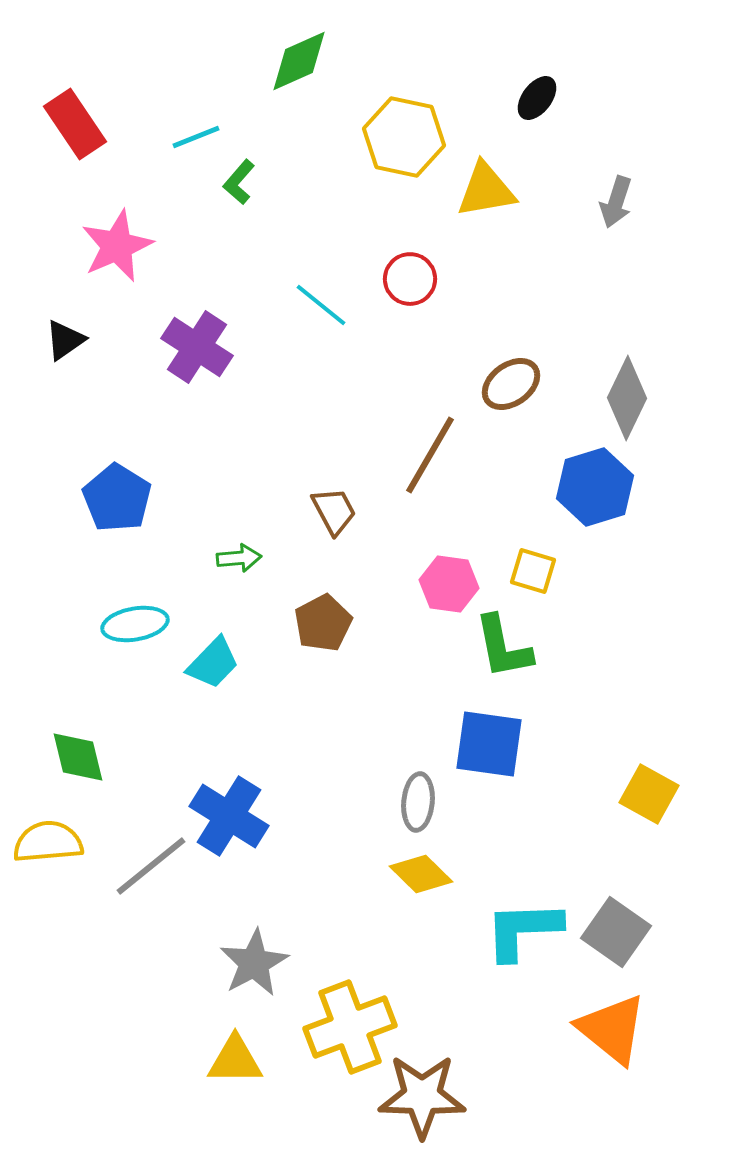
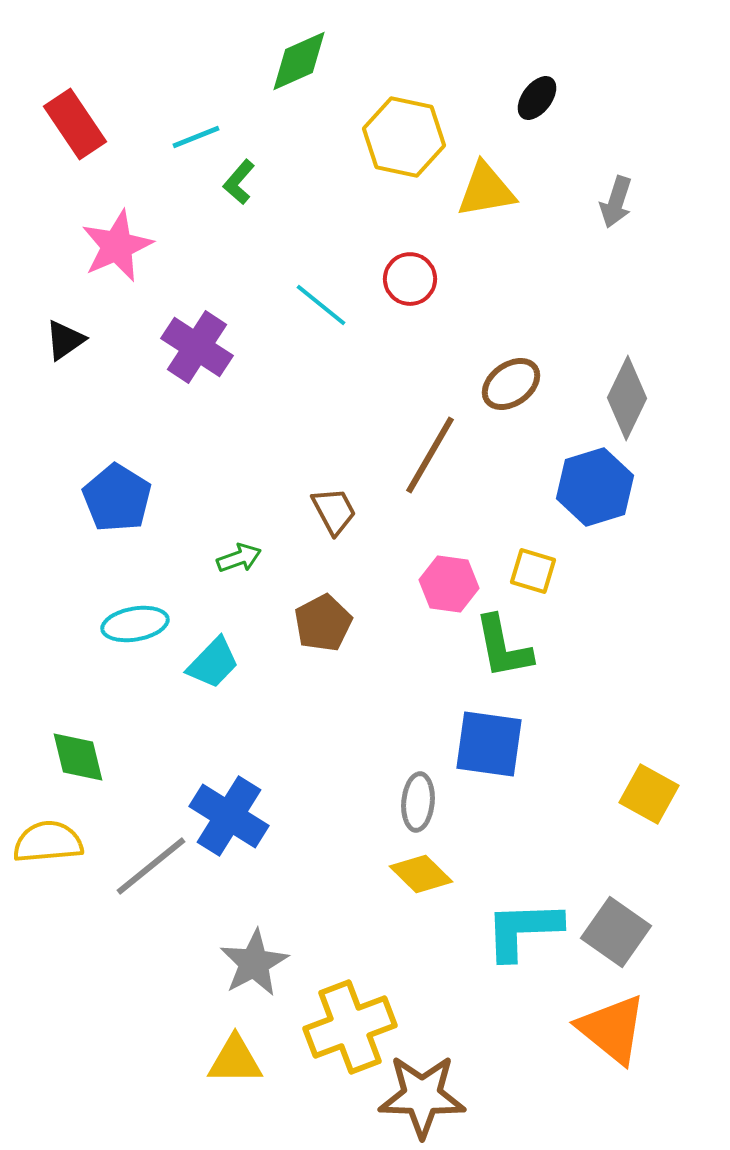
green arrow at (239, 558): rotated 15 degrees counterclockwise
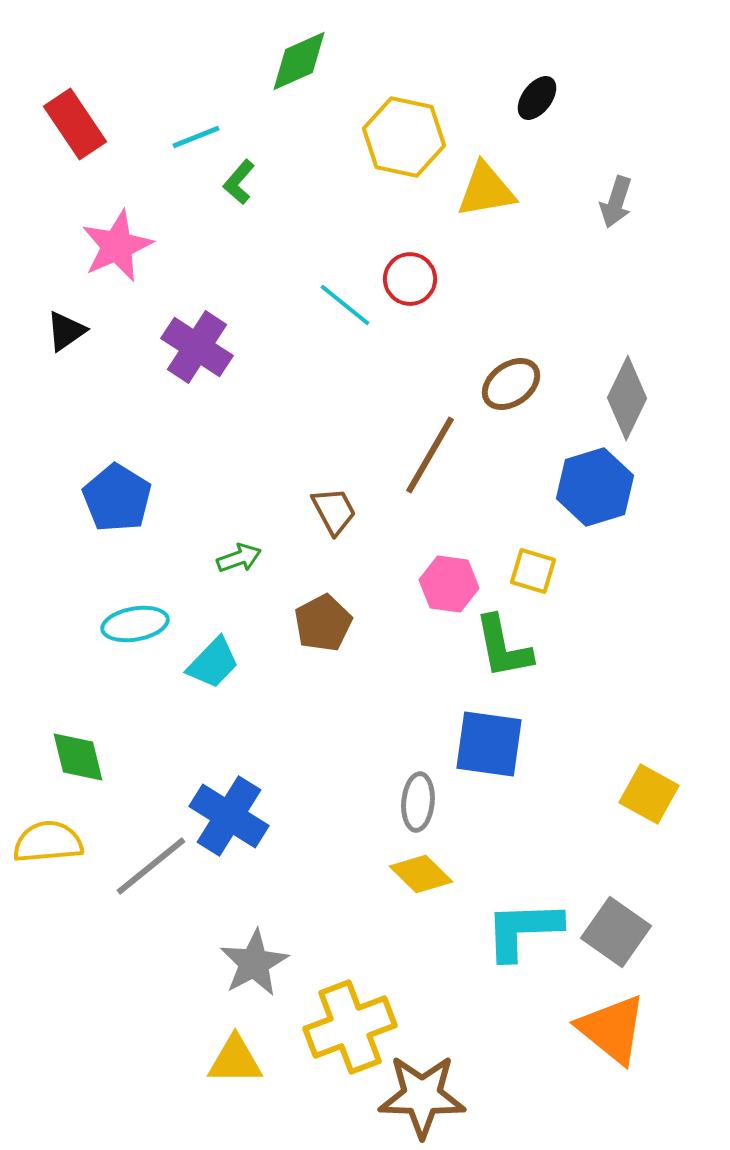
cyan line at (321, 305): moved 24 px right
black triangle at (65, 340): moved 1 px right, 9 px up
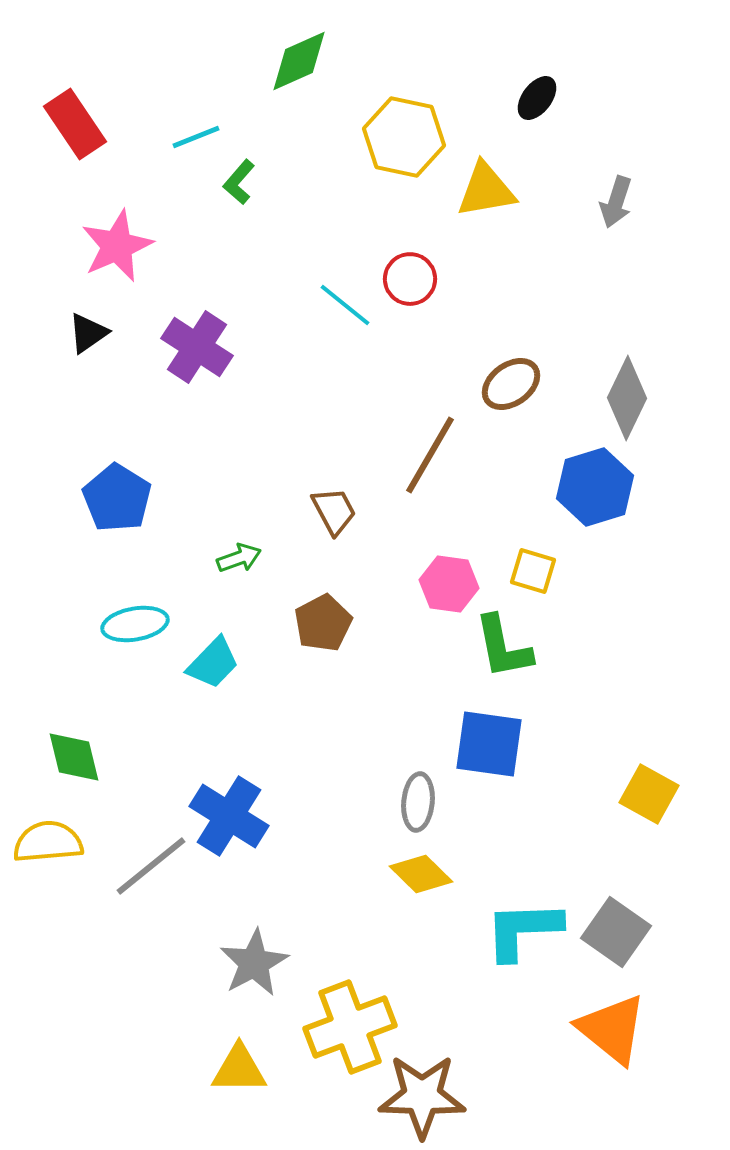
black triangle at (66, 331): moved 22 px right, 2 px down
green diamond at (78, 757): moved 4 px left
yellow triangle at (235, 1060): moved 4 px right, 9 px down
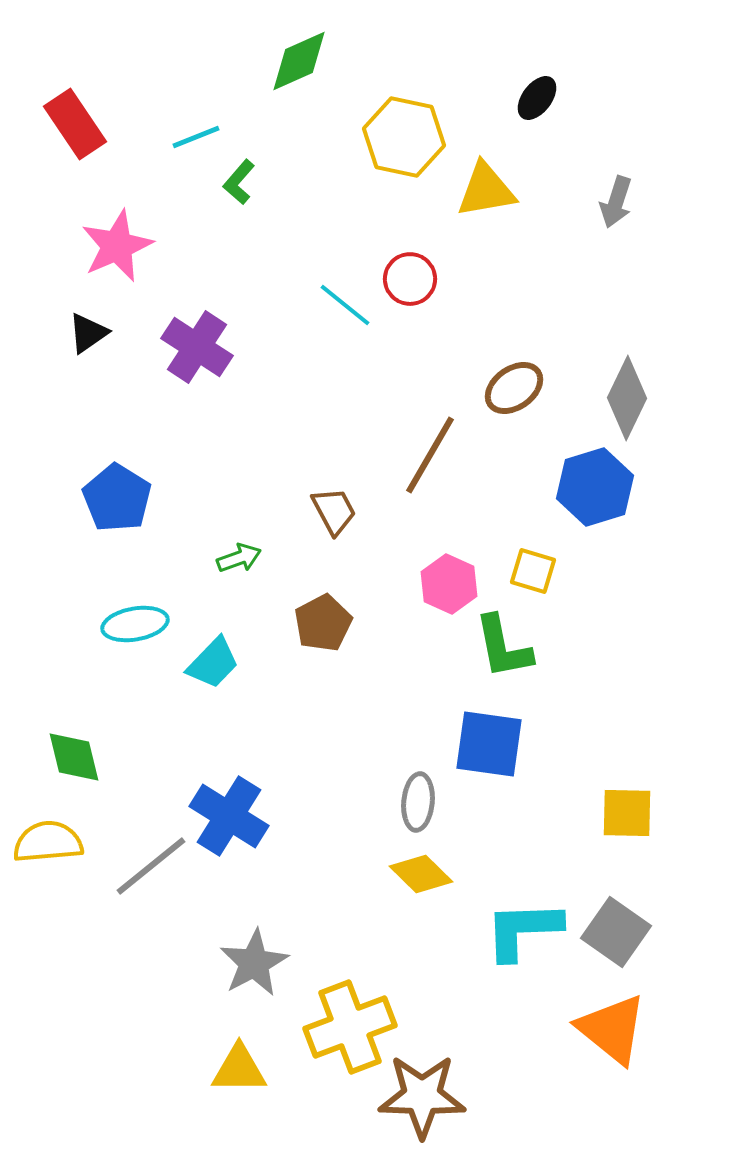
brown ellipse at (511, 384): moved 3 px right, 4 px down
pink hexagon at (449, 584): rotated 16 degrees clockwise
yellow square at (649, 794): moved 22 px left, 19 px down; rotated 28 degrees counterclockwise
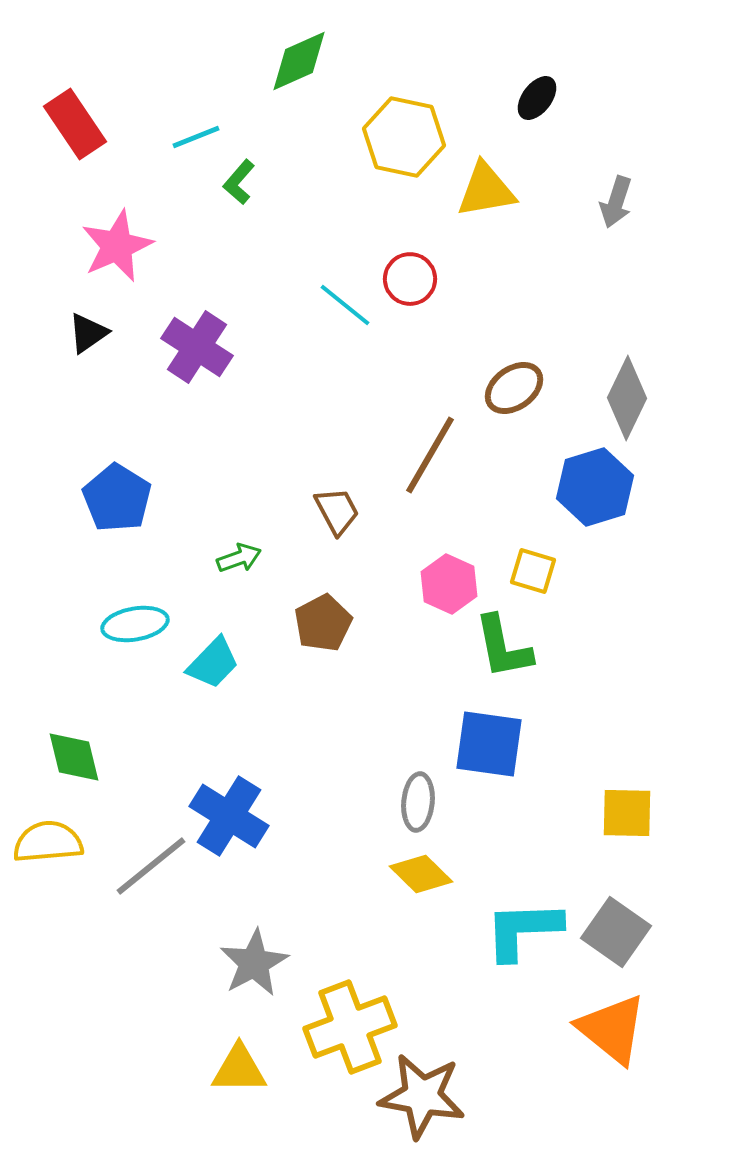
brown trapezoid at (334, 511): moved 3 px right
brown star at (422, 1096): rotated 8 degrees clockwise
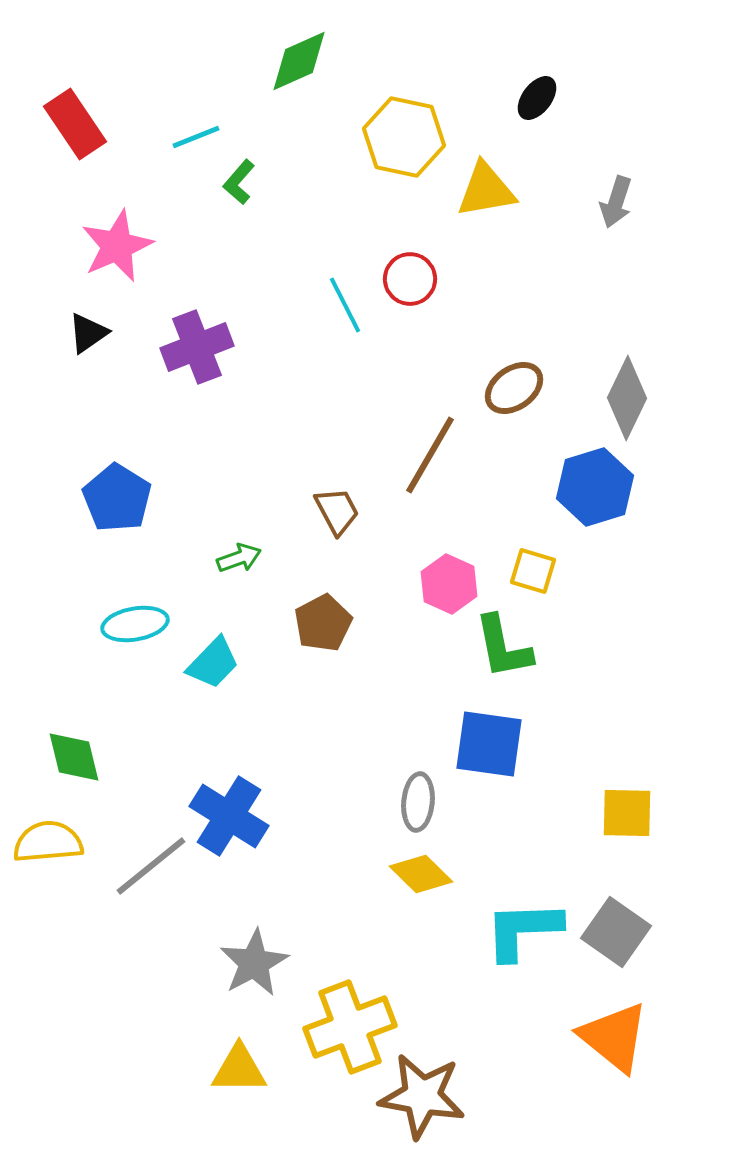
cyan line at (345, 305): rotated 24 degrees clockwise
purple cross at (197, 347): rotated 36 degrees clockwise
orange triangle at (612, 1029): moved 2 px right, 8 px down
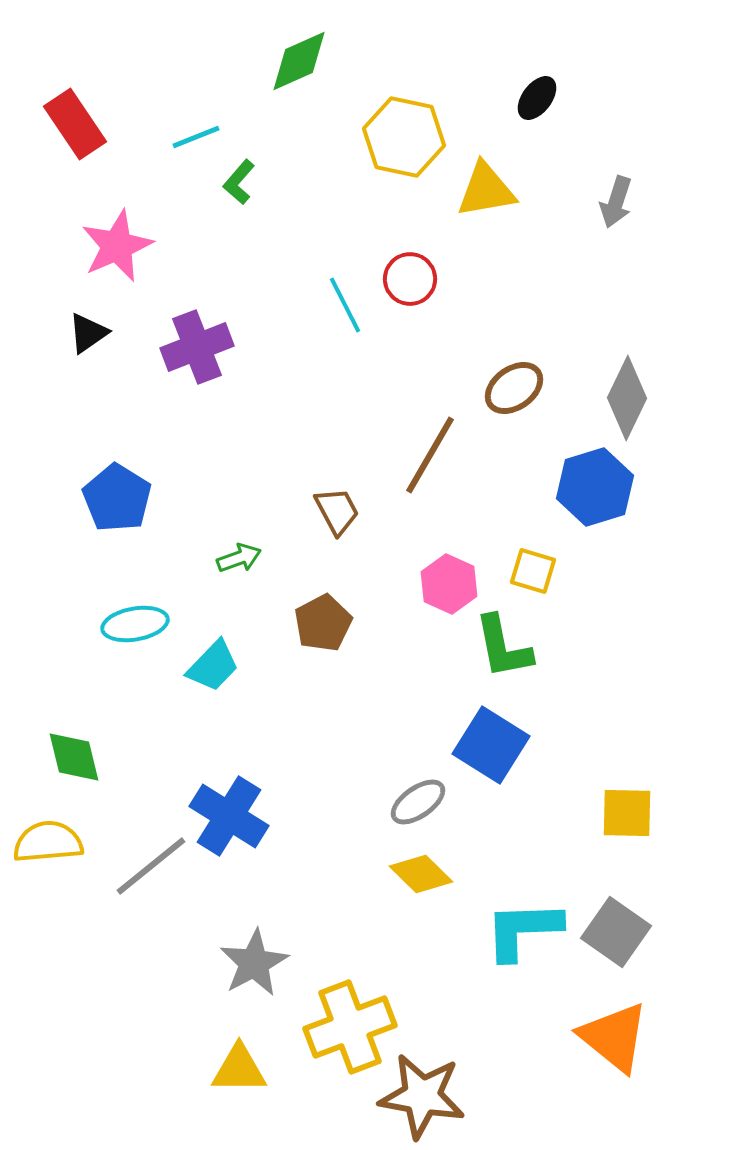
cyan trapezoid at (213, 663): moved 3 px down
blue square at (489, 744): moved 2 px right, 1 px down; rotated 24 degrees clockwise
gray ellipse at (418, 802): rotated 50 degrees clockwise
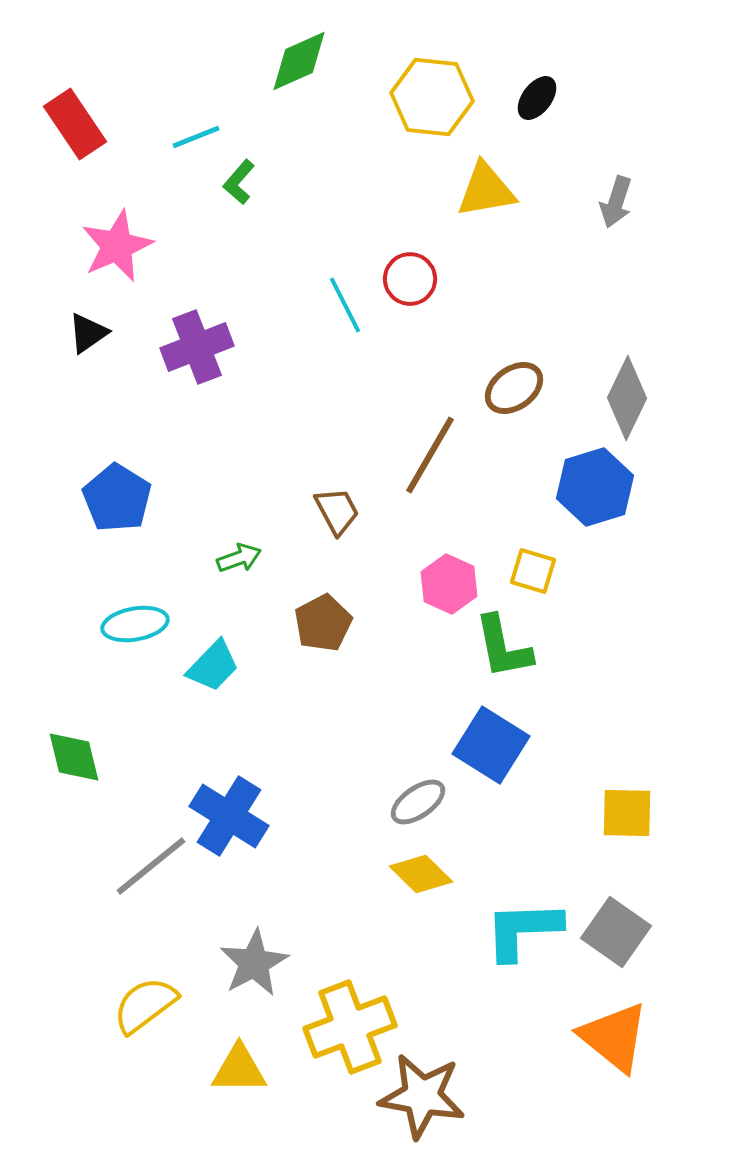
yellow hexagon at (404, 137): moved 28 px right, 40 px up; rotated 6 degrees counterclockwise
yellow semicircle at (48, 842): moved 97 px right, 163 px down; rotated 32 degrees counterclockwise
